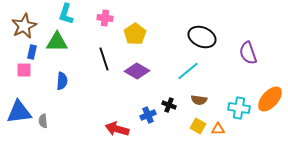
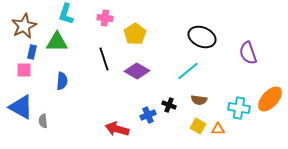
blue triangle: moved 2 px right, 5 px up; rotated 36 degrees clockwise
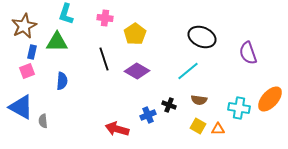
pink square: moved 3 px right, 1 px down; rotated 21 degrees counterclockwise
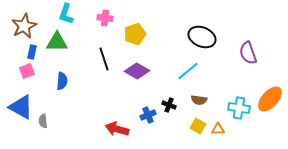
yellow pentagon: rotated 15 degrees clockwise
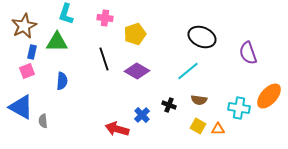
orange ellipse: moved 1 px left, 3 px up
blue cross: moved 6 px left; rotated 21 degrees counterclockwise
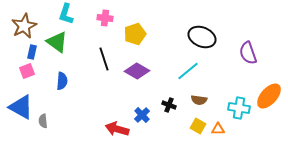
green triangle: rotated 35 degrees clockwise
